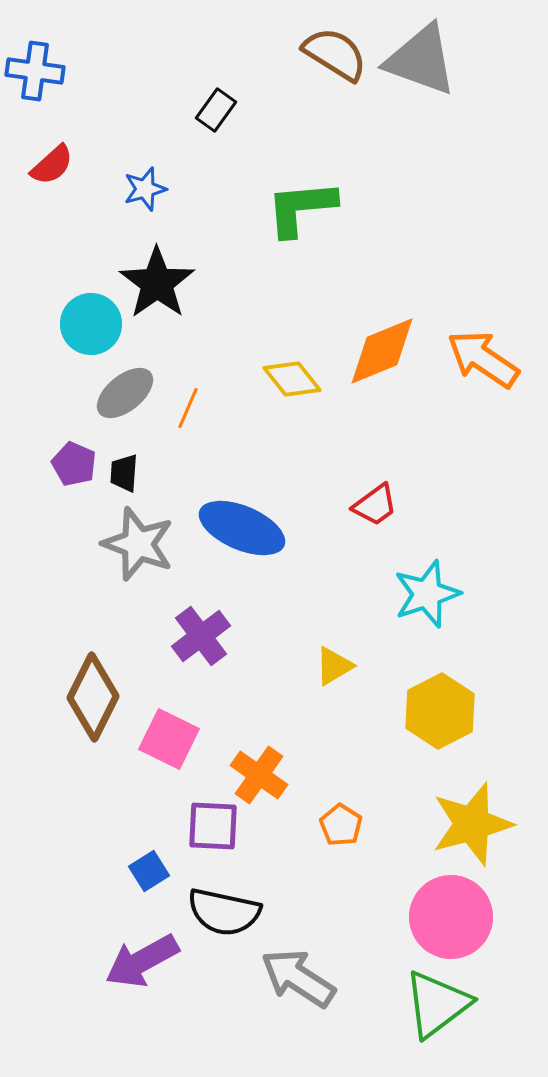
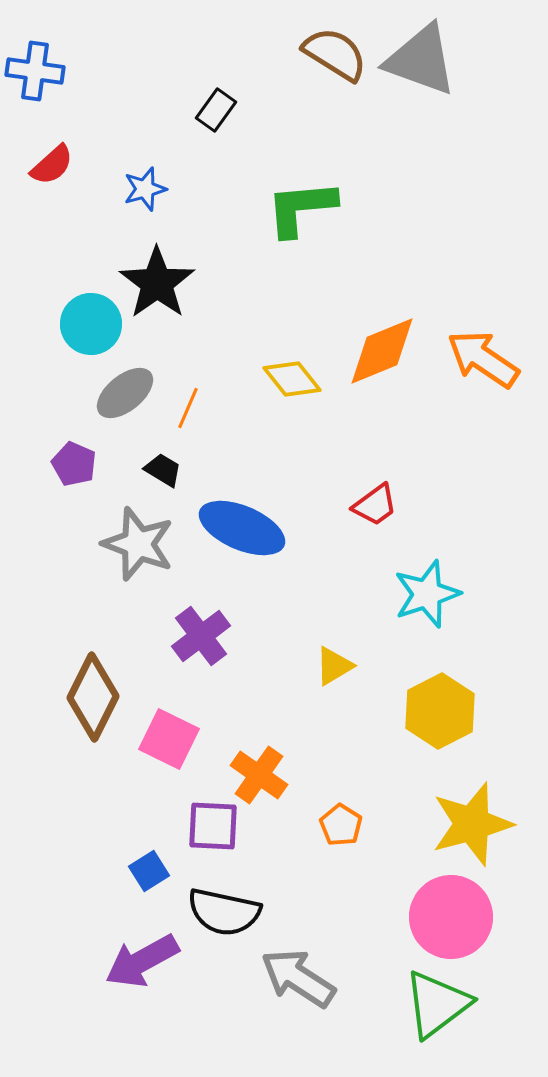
black trapezoid: moved 39 px right, 3 px up; rotated 117 degrees clockwise
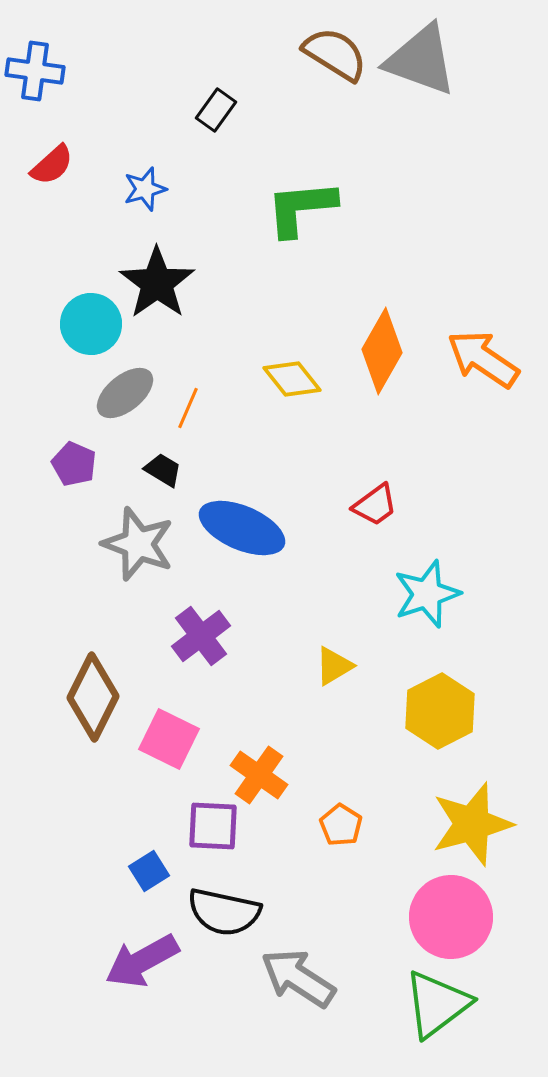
orange diamond: rotated 38 degrees counterclockwise
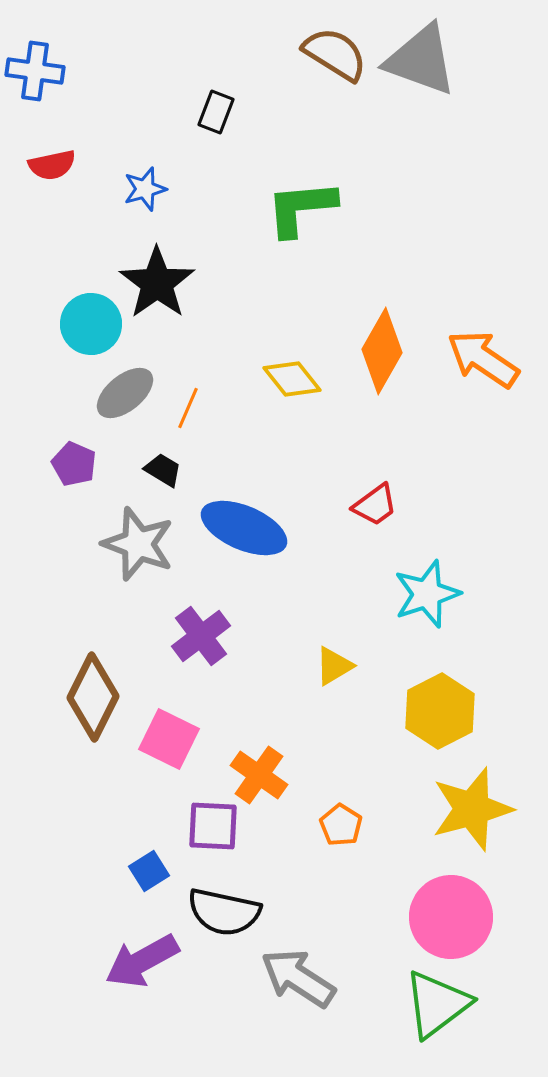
black rectangle: moved 2 px down; rotated 15 degrees counterclockwise
red semicircle: rotated 30 degrees clockwise
blue ellipse: moved 2 px right
yellow star: moved 15 px up
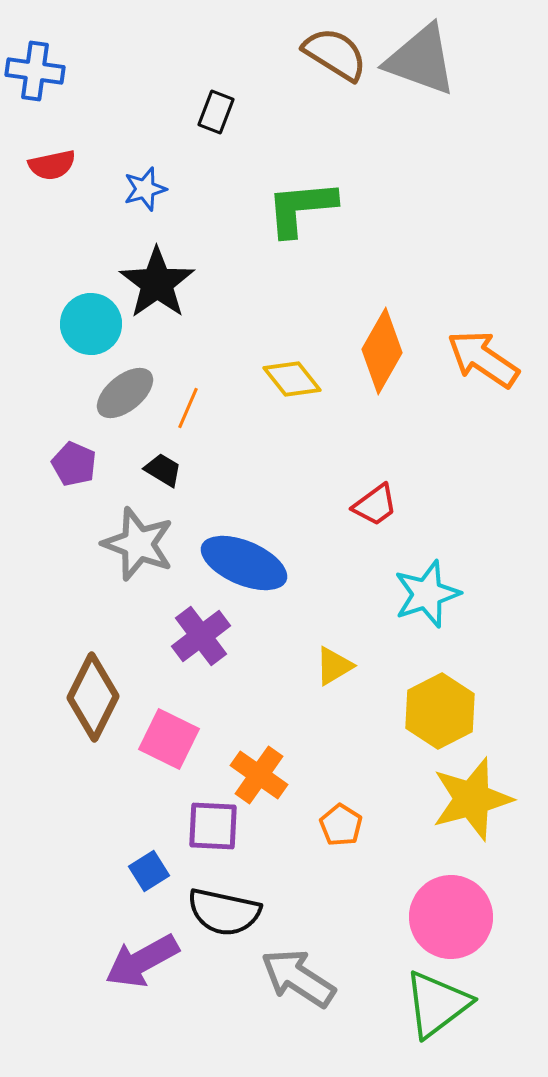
blue ellipse: moved 35 px down
yellow star: moved 10 px up
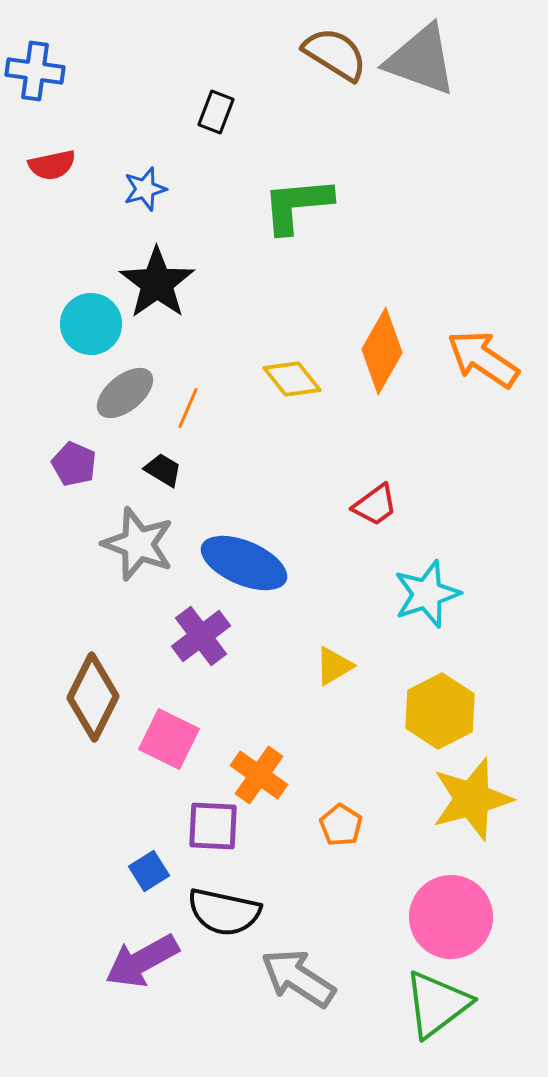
green L-shape: moved 4 px left, 3 px up
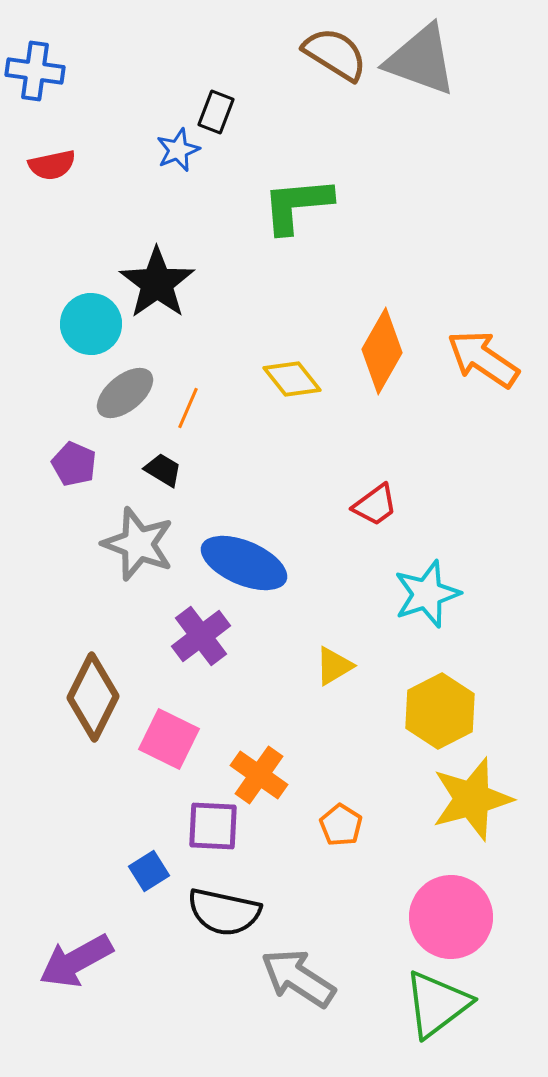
blue star: moved 33 px right, 39 px up; rotated 6 degrees counterclockwise
purple arrow: moved 66 px left
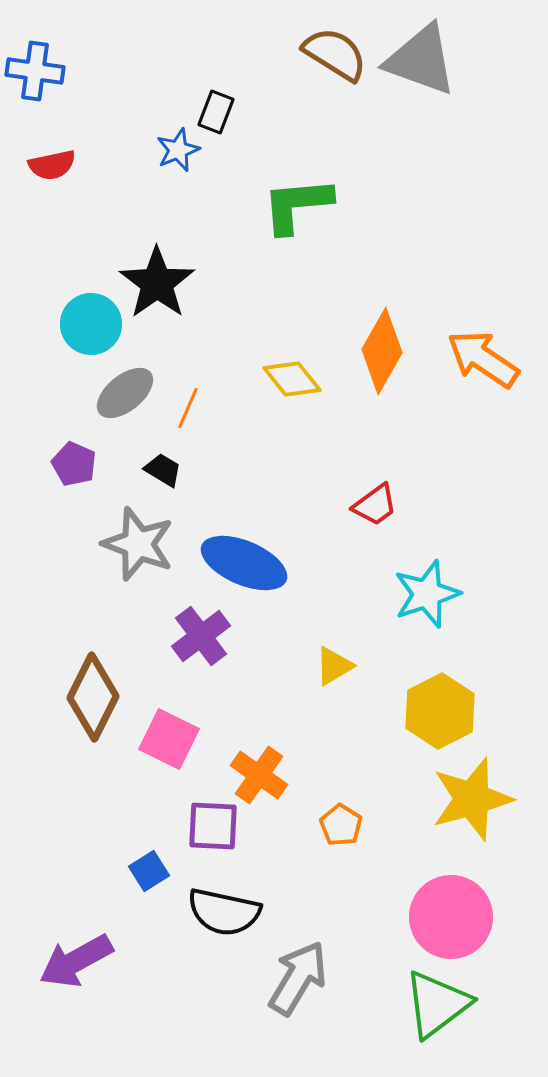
gray arrow: rotated 88 degrees clockwise
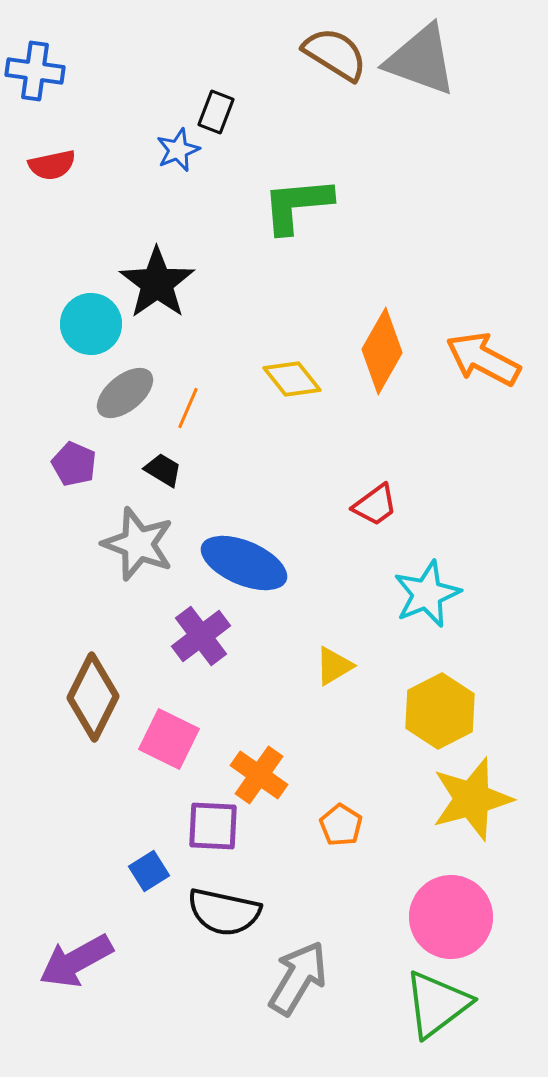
orange arrow: rotated 6 degrees counterclockwise
cyan star: rotated 4 degrees counterclockwise
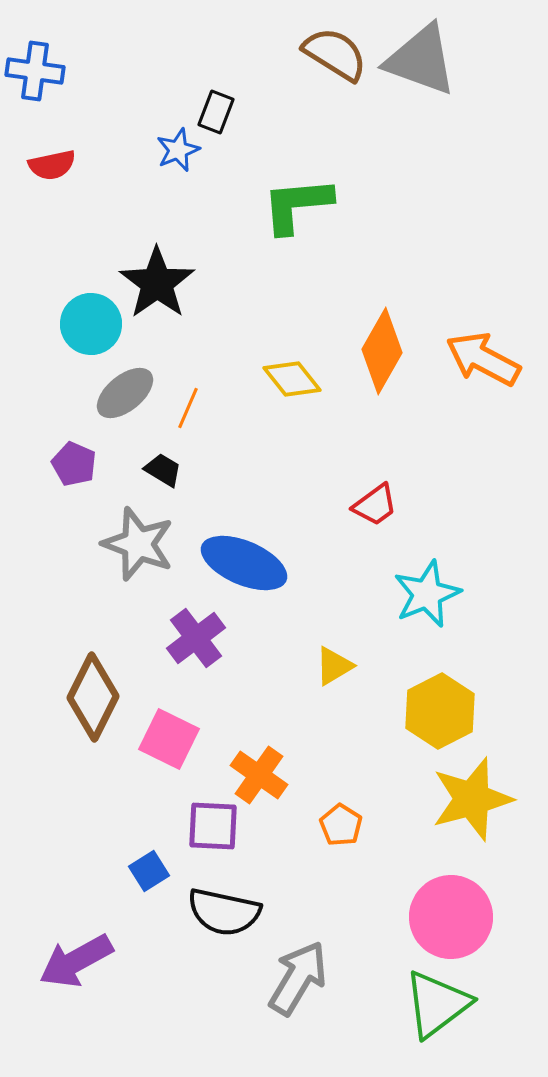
purple cross: moved 5 px left, 2 px down
